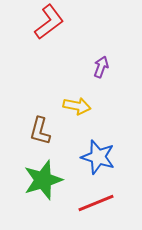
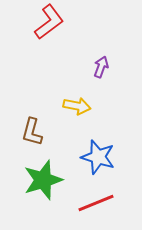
brown L-shape: moved 8 px left, 1 px down
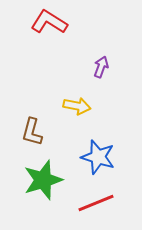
red L-shape: rotated 111 degrees counterclockwise
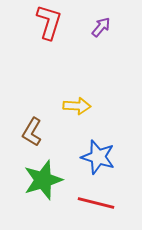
red L-shape: rotated 75 degrees clockwise
purple arrow: moved 40 px up; rotated 20 degrees clockwise
yellow arrow: rotated 8 degrees counterclockwise
brown L-shape: rotated 16 degrees clockwise
red line: rotated 36 degrees clockwise
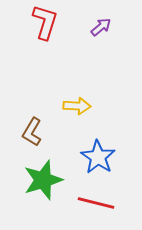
red L-shape: moved 4 px left
purple arrow: rotated 10 degrees clockwise
blue star: rotated 16 degrees clockwise
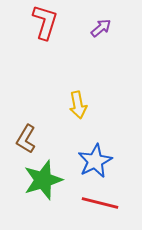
purple arrow: moved 1 px down
yellow arrow: moved 1 px right, 1 px up; rotated 76 degrees clockwise
brown L-shape: moved 6 px left, 7 px down
blue star: moved 3 px left, 4 px down; rotated 12 degrees clockwise
red line: moved 4 px right
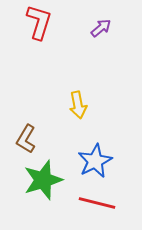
red L-shape: moved 6 px left
red line: moved 3 px left
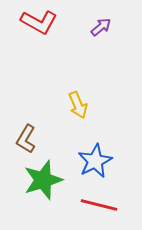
red L-shape: rotated 102 degrees clockwise
purple arrow: moved 1 px up
yellow arrow: rotated 12 degrees counterclockwise
red line: moved 2 px right, 2 px down
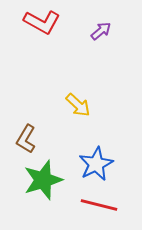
red L-shape: moved 3 px right
purple arrow: moved 4 px down
yellow arrow: rotated 24 degrees counterclockwise
blue star: moved 1 px right, 3 px down
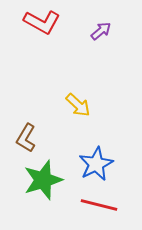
brown L-shape: moved 1 px up
